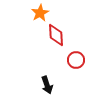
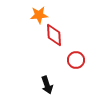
orange star: moved 1 px left, 2 px down; rotated 24 degrees clockwise
red diamond: moved 2 px left
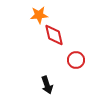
red diamond: rotated 10 degrees counterclockwise
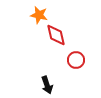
orange star: rotated 18 degrees clockwise
red diamond: moved 2 px right
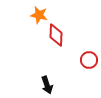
red diamond: rotated 15 degrees clockwise
red circle: moved 13 px right
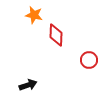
orange star: moved 5 px left
black arrow: moved 19 px left; rotated 90 degrees counterclockwise
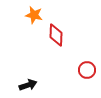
red circle: moved 2 px left, 10 px down
